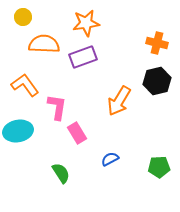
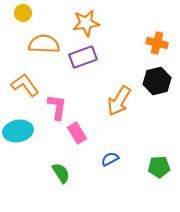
yellow circle: moved 4 px up
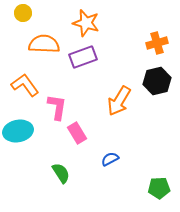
orange star: rotated 24 degrees clockwise
orange cross: rotated 30 degrees counterclockwise
green pentagon: moved 21 px down
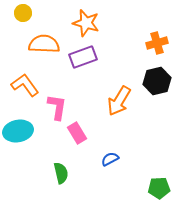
green semicircle: rotated 20 degrees clockwise
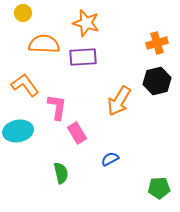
purple rectangle: rotated 16 degrees clockwise
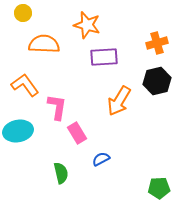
orange star: moved 1 px right, 2 px down
purple rectangle: moved 21 px right
blue semicircle: moved 9 px left
